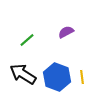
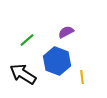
blue hexagon: moved 16 px up
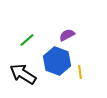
purple semicircle: moved 1 px right, 3 px down
yellow line: moved 2 px left, 5 px up
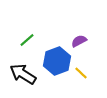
purple semicircle: moved 12 px right, 6 px down
blue hexagon: rotated 20 degrees clockwise
yellow line: moved 1 px right, 1 px down; rotated 40 degrees counterclockwise
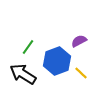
green line: moved 1 px right, 7 px down; rotated 14 degrees counterclockwise
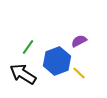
yellow line: moved 2 px left
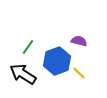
purple semicircle: rotated 42 degrees clockwise
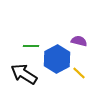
green line: moved 3 px right, 1 px up; rotated 56 degrees clockwise
blue hexagon: moved 2 px up; rotated 8 degrees counterclockwise
black arrow: moved 1 px right
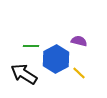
blue hexagon: moved 1 px left
